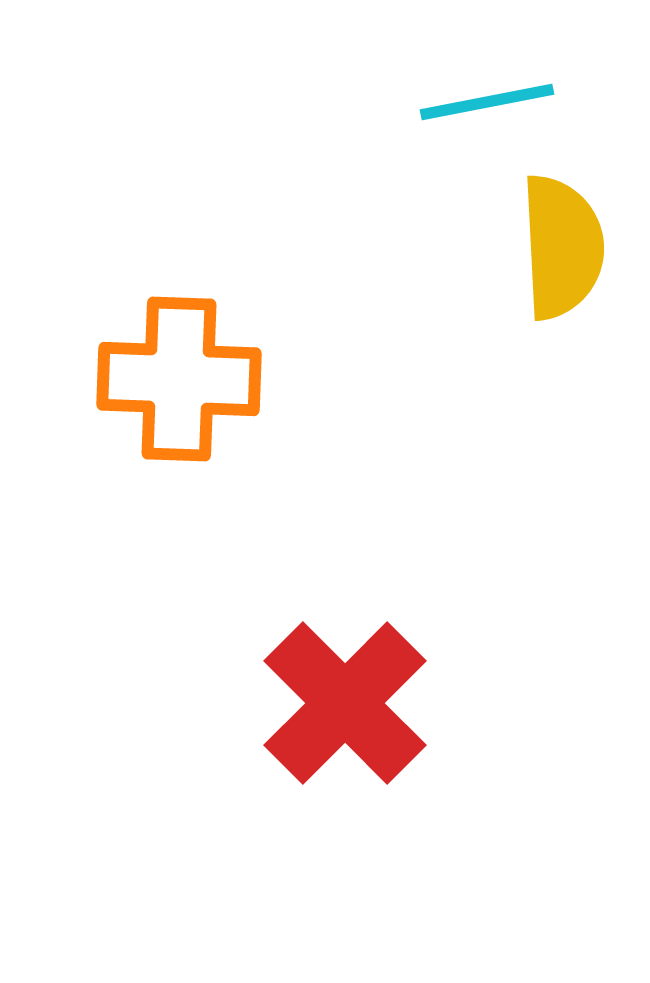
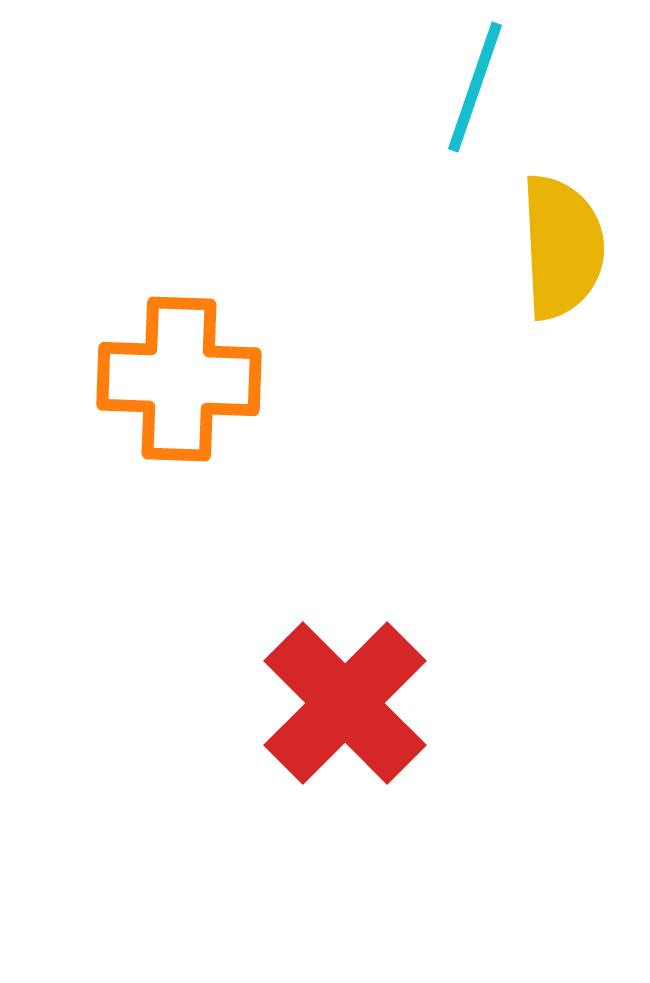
cyan line: moved 12 px left, 15 px up; rotated 60 degrees counterclockwise
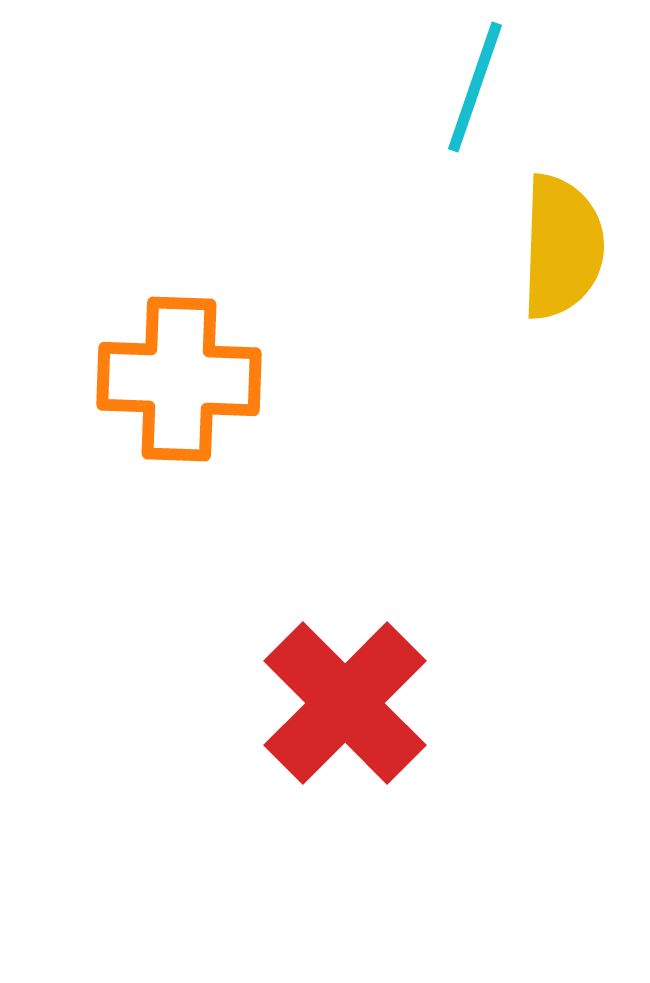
yellow semicircle: rotated 5 degrees clockwise
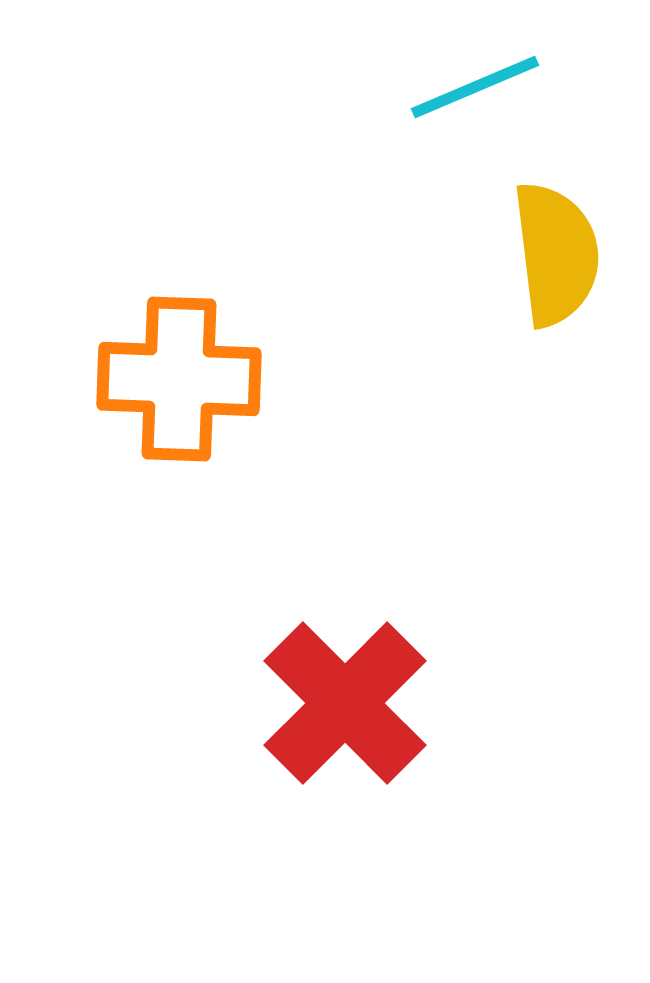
cyan line: rotated 48 degrees clockwise
yellow semicircle: moved 6 px left, 7 px down; rotated 9 degrees counterclockwise
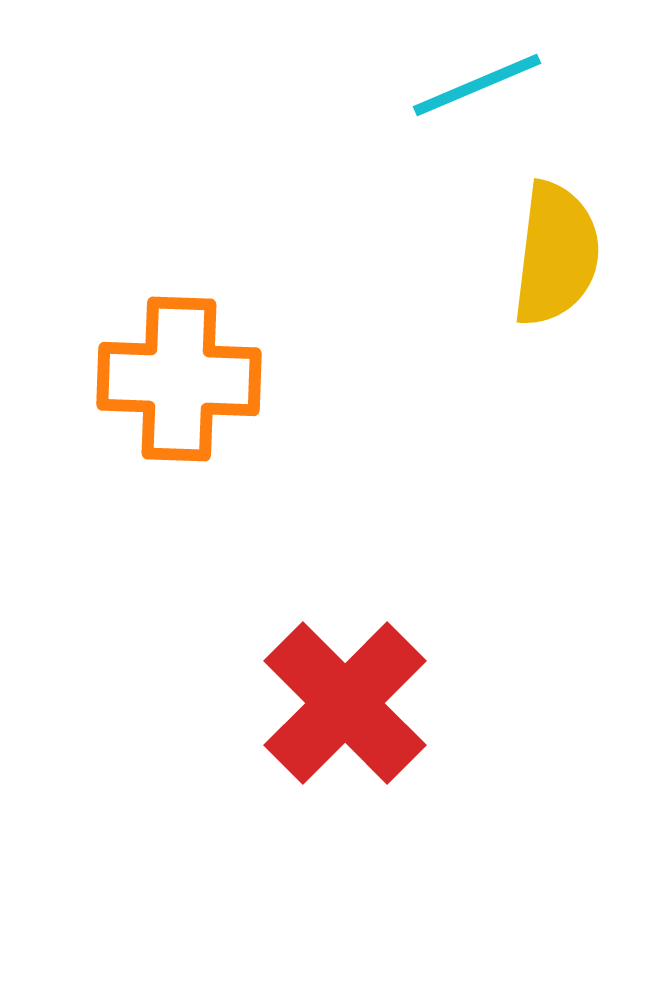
cyan line: moved 2 px right, 2 px up
yellow semicircle: rotated 14 degrees clockwise
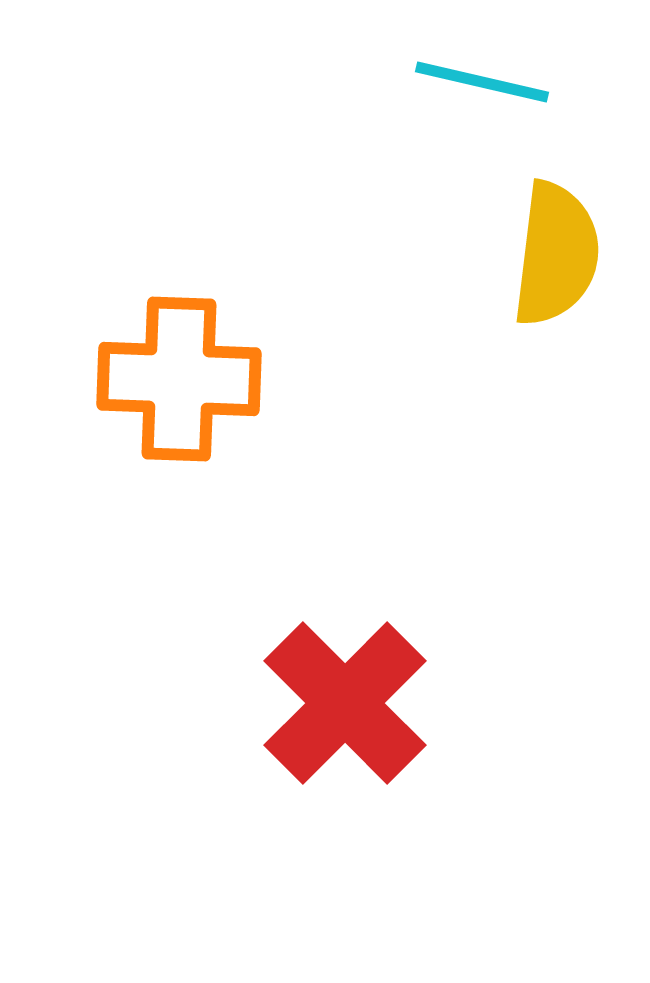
cyan line: moved 5 px right, 3 px up; rotated 36 degrees clockwise
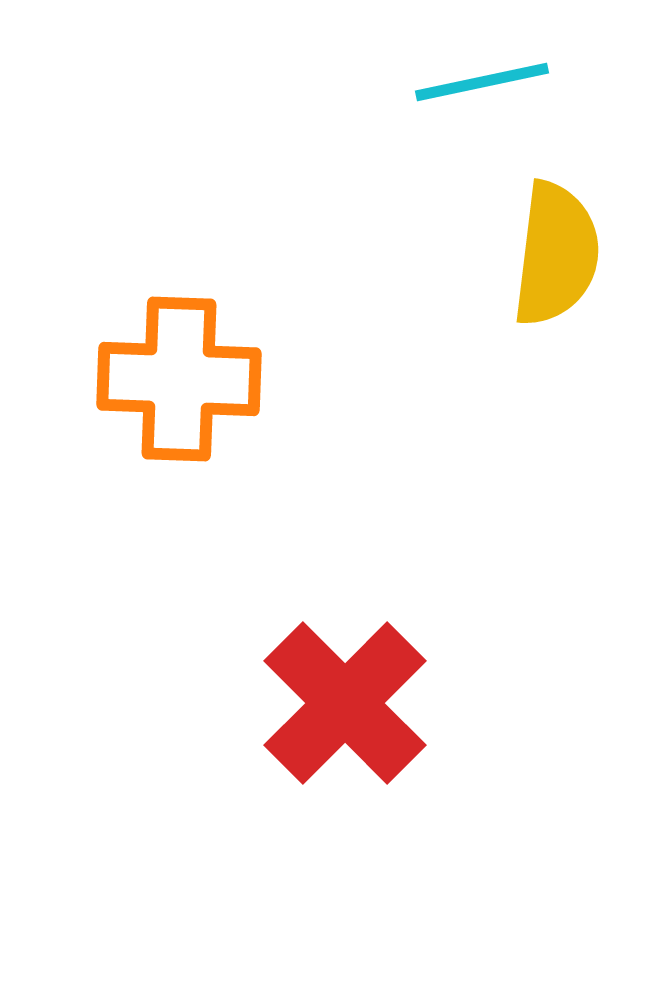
cyan line: rotated 25 degrees counterclockwise
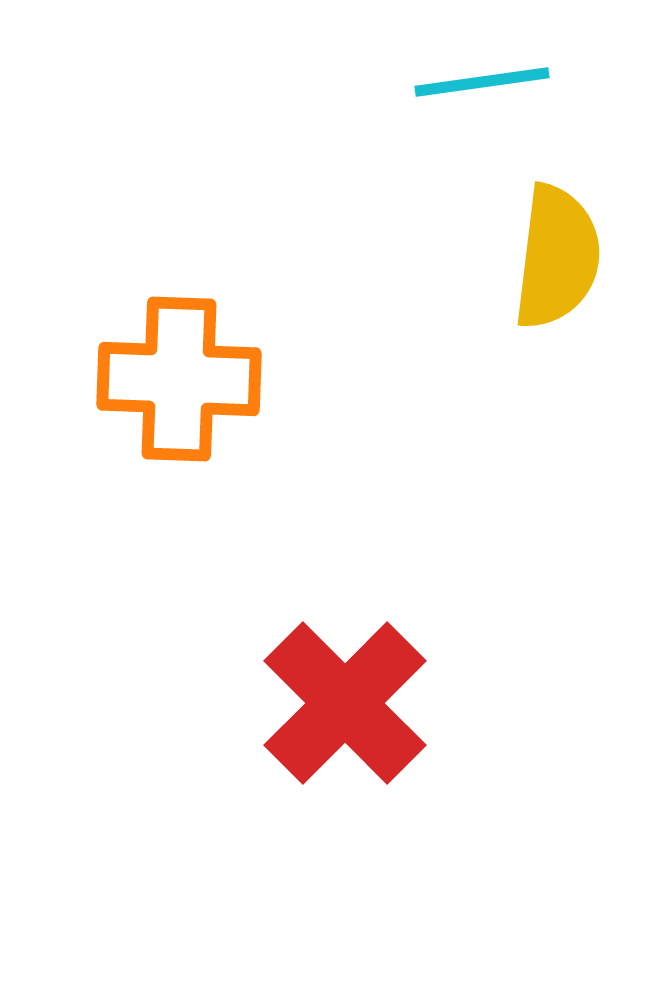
cyan line: rotated 4 degrees clockwise
yellow semicircle: moved 1 px right, 3 px down
